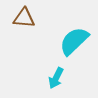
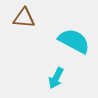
cyan semicircle: rotated 72 degrees clockwise
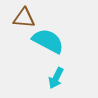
cyan semicircle: moved 26 px left
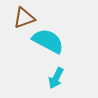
brown triangle: rotated 25 degrees counterclockwise
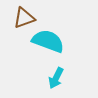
cyan semicircle: rotated 8 degrees counterclockwise
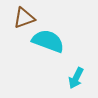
cyan arrow: moved 20 px right
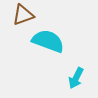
brown triangle: moved 1 px left, 3 px up
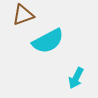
cyan semicircle: rotated 132 degrees clockwise
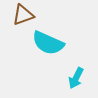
cyan semicircle: moved 2 px down; rotated 52 degrees clockwise
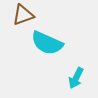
cyan semicircle: moved 1 px left
